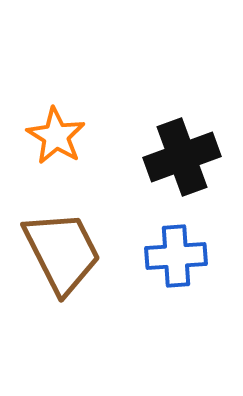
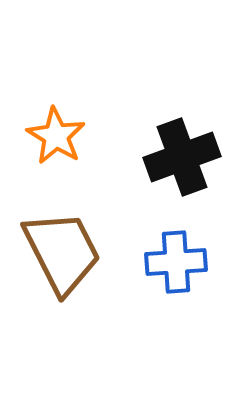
blue cross: moved 6 px down
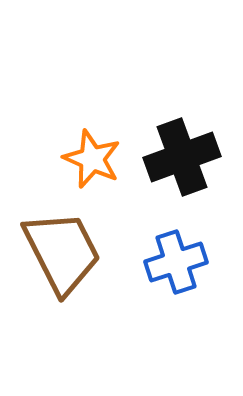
orange star: moved 36 px right, 23 px down; rotated 8 degrees counterclockwise
blue cross: rotated 14 degrees counterclockwise
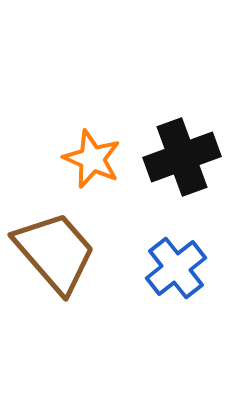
brown trapezoid: moved 7 px left; rotated 14 degrees counterclockwise
blue cross: moved 6 px down; rotated 20 degrees counterclockwise
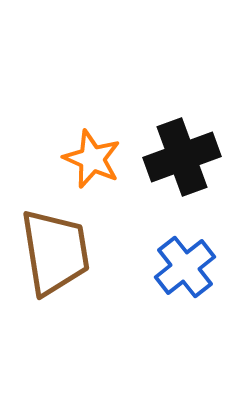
brown trapezoid: rotated 32 degrees clockwise
blue cross: moved 9 px right, 1 px up
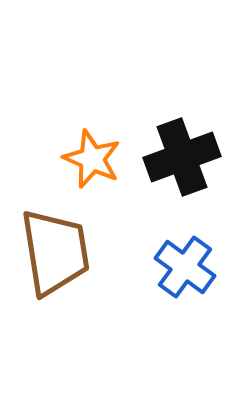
blue cross: rotated 16 degrees counterclockwise
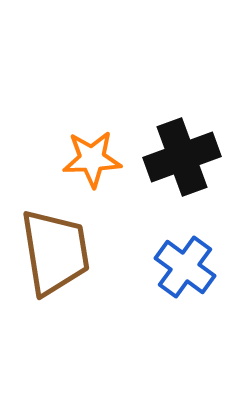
orange star: rotated 26 degrees counterclockwise
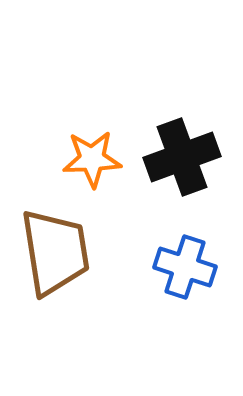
blue cross: rotated 18 degrees counterclockwise
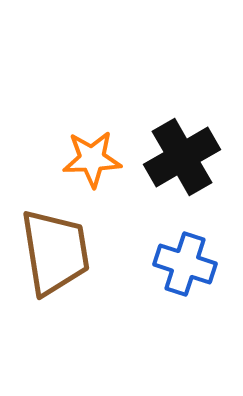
black cross: rotated 10 degrees counterclockwise
blue cross: moved 3 px up
